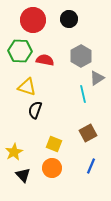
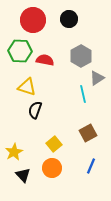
yellow square: rotated 28 degrees clockwise
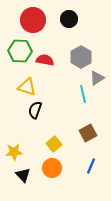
gray hexagon: moved 1 px down
yellow star: rotated 24 degrees clockwise
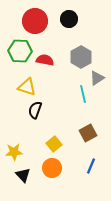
red circle: moved 2 px right, 1 px down
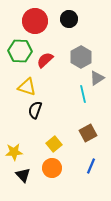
red semicircle: rotated 54 degrees counterclockwise
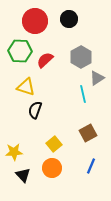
yellow triangle: moved 1 px left
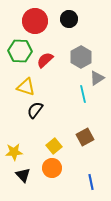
black semicircle: rotated 18 degrees clockwise
brown square: moved 3 px left, 4 px down
yellow square: moved 2 px down
blue line: moved 16 px down; rotated 35 degrees counterclockwise
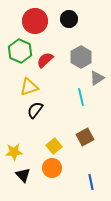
green hexagon: rotated 20 degrees clockwise
yellow triangle: moved 3 px right; rotated 36 degrees counterclockwise
cyan line: moved 2 px left, 3 px down
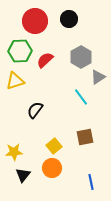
green hexagon: rotated 25 degrees counterclockwise
gray triangle: moved 1 px right, 1 px up
yellow triangle: moved 14 px left, 6 px up
cyan line: rotated 24 degrees counterclockwise
brown square: rotated 18 degrees clockwise
black triangle: rotated 21 degrees clockwise
